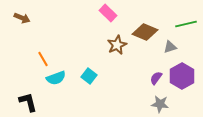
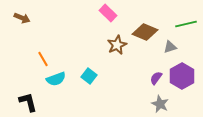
cyan semicircle: moved 1 px down
gray star: rotated 18 degrees clockwise
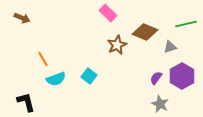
black L-shape: moved 2 px left
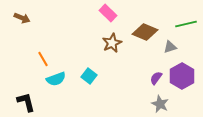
brown star: moved 5 px left, 2 px up
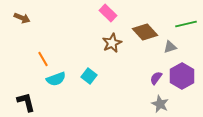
brown diamond: rotated 25 degrees clockwise
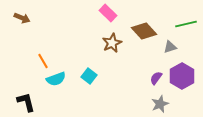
brown diamond: moved 1 px left, 1 px up
orange line: moved 2 px down
gray star: rotated 24 degrees clockwise
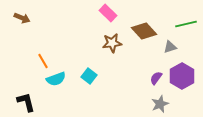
brown star: rotated 18 degrees clockwise
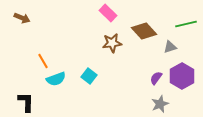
black L-shape: rotated 15 degrees clockwise
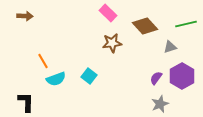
brown arrow: moved 3 px right, 2 px up; rotated 21 degrees counterclockwise
brown diamond: moved 1 px right, 5 px up
